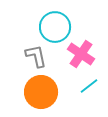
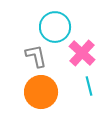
pink cross: moved 1 px right, 1 px up; rotated 8 degrees clockwise
cyan line: rotated 66 degrees counterclockwise
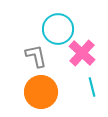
cyan circle: moved 3 px right, 2 px down
cyan line: moved 3 px right, 1 px down
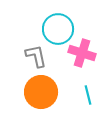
pink cross: rotated 24 degrees counterclockwise
cyan line: moved 4 px left, 8 px down
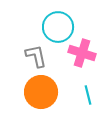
cyan circle: moved 2 px up
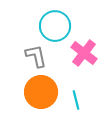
cyan circle: moved 3 px left, 1 px up
pink cross: moved 2 px right; rotated 20 degrees clockwise
cyan line: moved 12 px left, 5 px down
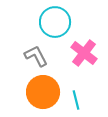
cyan circle: moved 4 px up
gray L-shape: rotated 15 degrees counterclockwise
orange circle: moved 2 px right
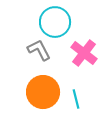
gray L-shape: moved 3 px right, 6 px up
cyan line: moved 1 px up
